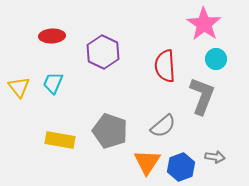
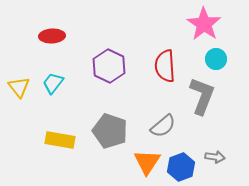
purple hexagon: moved 6 px right, 14 px down
cyan trapezoid: rotated 15 degrees clockwise
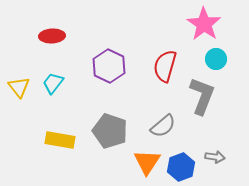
red semicircle: rotated 20 degrees clockwise
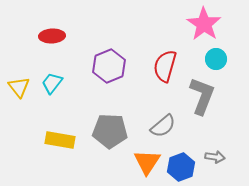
purple hexagon: rotated 12 degrees clockwise
cyan trapezoid: moved 1 px left
gray pentagon: rotated 16 degrees counterclockwise
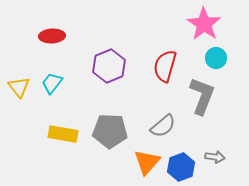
cyan circle: moved 1 px up
yellow rectangle: moved 3 px right, 6 px up
orange triangle: rotated 8 degrees clockwise
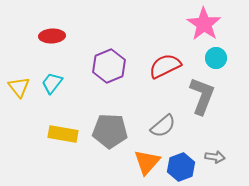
red semicircle: rotated 48 degrees clockwise
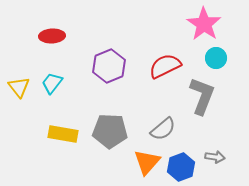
gray semicircle: moved 3 px down
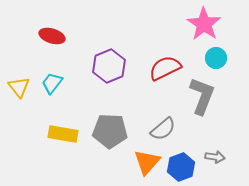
red ellipse: rotated 20 degrees clockwise
red semicircle: moved 2 px down
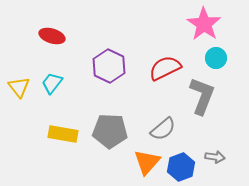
purple hexagon: rotated 12 degrees counterclockwise
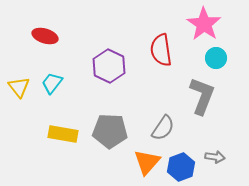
red ellipse: moved 7 px left
red semicircle: moved 4 px left, 18 px up; rotated 72 degrees counterclockwise
gray semicircle: moved 1 px up; rotated 16 degrees counterclockwise
